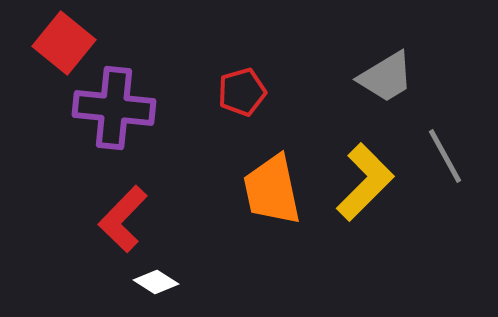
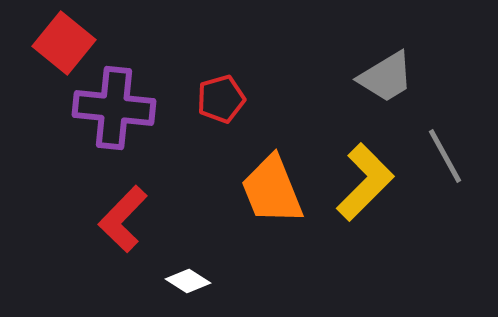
red pentagon: moved 21 px left, 7 px down
orange trapezoid: rotated 10 degrees counterclockwise
white diamond: moved 32 px right, 1 px up
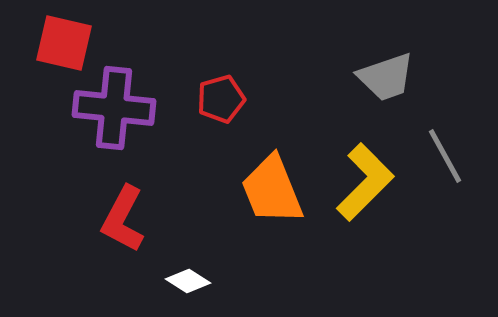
red square: rotated 26 degrees counterclockwise
gray trapezoid: rotated 12 degrees clockwise
red L-shape: rotated 16 degrees counterclockwise
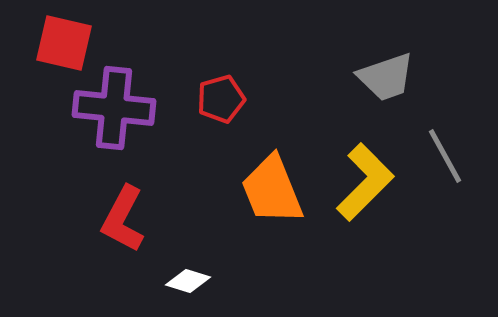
white diamond: rotated 15 degrees counterclockwise
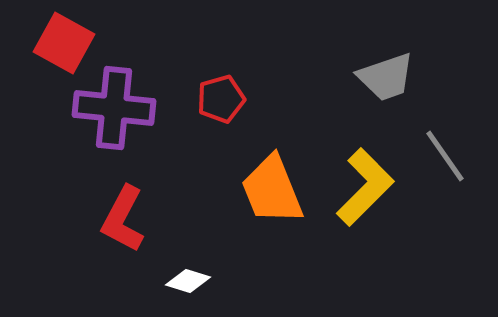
red square: rotated 16 degrees clockwise
gray line: rotated 6 degrees counterclockwise
yellow L-shape: moved 5 px down
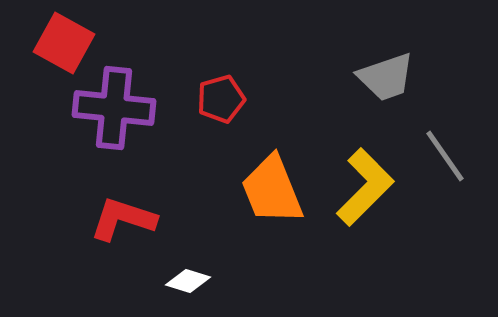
red L-shape: rotated 80 degrees clockwise
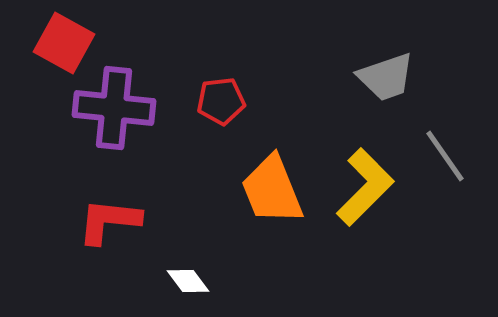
red pentagon: moved 2 px down; rotated 9 degrees clockwise
red L-shape: moved 14 px left, 2 px down; rotated 12 degrees counterclockwise
white diamond: rotated 36 degrees clockwise
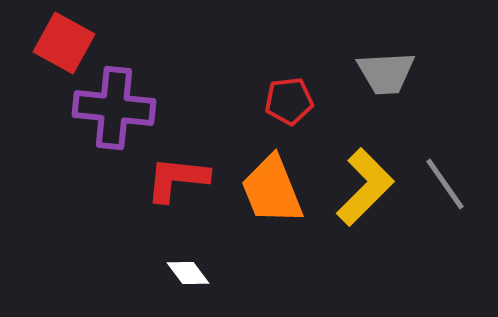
gray trapezoid: moved 4 px up; rotated 16 degrees clockwise
red pentagon: moved 68 px right
gray line: moved 28 px down
red L-shape: moved 68 px right, 42 px up
white diamond: moved 8 px up
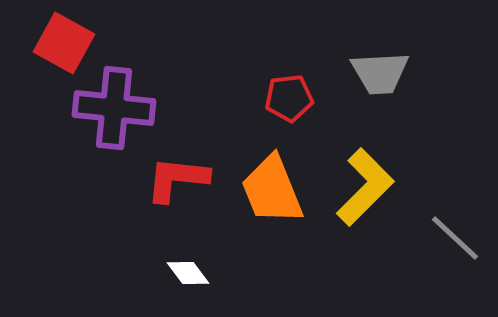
gray trapezoid: moved 6 px left
red pentagon: moved 3 px up
gray line: moved 10 px right, 54 px down; rotated 12 degrees counterclockwise
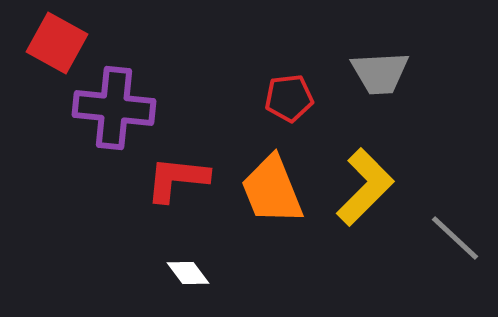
red square: moved 7 px left
